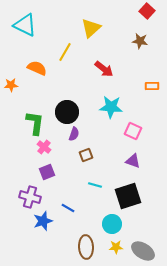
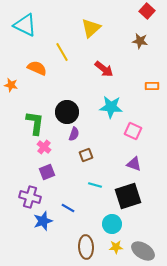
yellow line: moved 3 px left; rotated 60 degrees counterclockwise
orange star: rotated 16 degrees clockwise
purple triangle: moved 1 px right, 3 px down
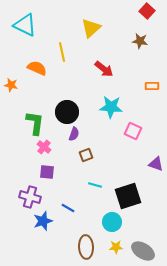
yellow line: rotated 18 degrees clockwise
purple triangle: moved 22 px right
purple square: rotated 28 degrees clockwise
cyan circle: moved 2 px up
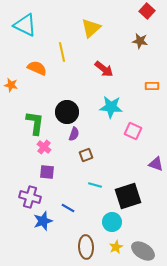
yellow star: rotated 24 degrees counterclockwise
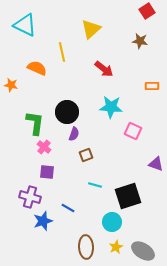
red square: rotated 14 degrees clockwise
yellow triangle: moved 1 px down
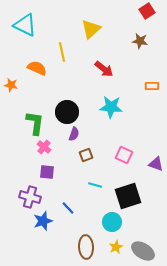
pink square: moved 9 px left, 24 px down
blue line: rotated 16 degrees clockwise
